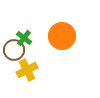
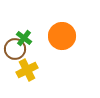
brown circle: moved 1 px right, 1 px up
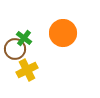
orange circle: moved 1 px right, 3 px up
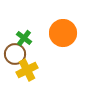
brown circle: moved 5 px down
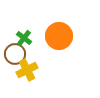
orange circle: moved 4 px left, 3 px down
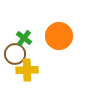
yellow cross: rotated 25 degrees clockwise
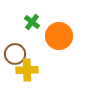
green cross: moved 8 px right, 16 px up
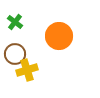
green cross: moved 17 px left
yellow cross: rotated 15 degrees counterclockwise
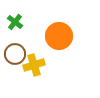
yellow cross: moved 7 px right, 5 px up
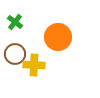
orange circle: moved 1 px left, 1 px down
yellow cross: rotated 20 degrees clockwise
